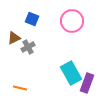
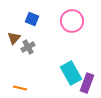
brown triangle: rotated 24 degrees counterclockwise
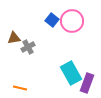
blue square: moved 20 px right, 1 px down; rotated 16 degrees clockwise
brown triangle: rotated 40 degrees clockwise
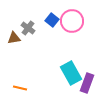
gray cross: moved 19 px up; rotated 24 degrees counterclockwise
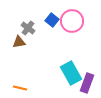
brown triangle: moved 5 px right, 4 px down
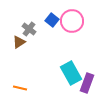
gray cross: moved 1 px right, 1 px down
brown triangle: rotated 24 degrees counterclockwise
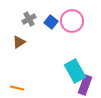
blue square: moved 1 px left, 2 px down
gray cross: moved 10 px up; rotated 24 degrees clockwise
cyan rectangle: moved 4 px right, 2 px up
purple rectangle: moved 2 px left, 2 px down
orange line: moved 3 px left
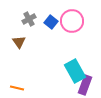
brown triangle: rotated 32 degrees counterclockwise
